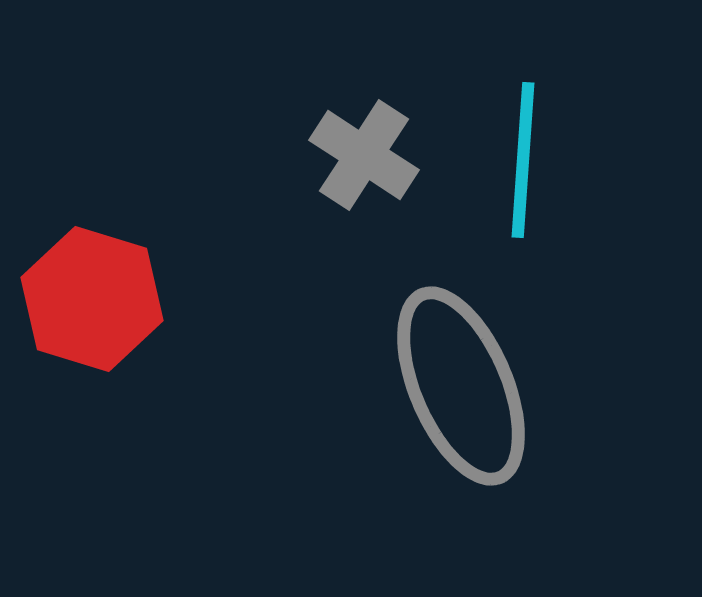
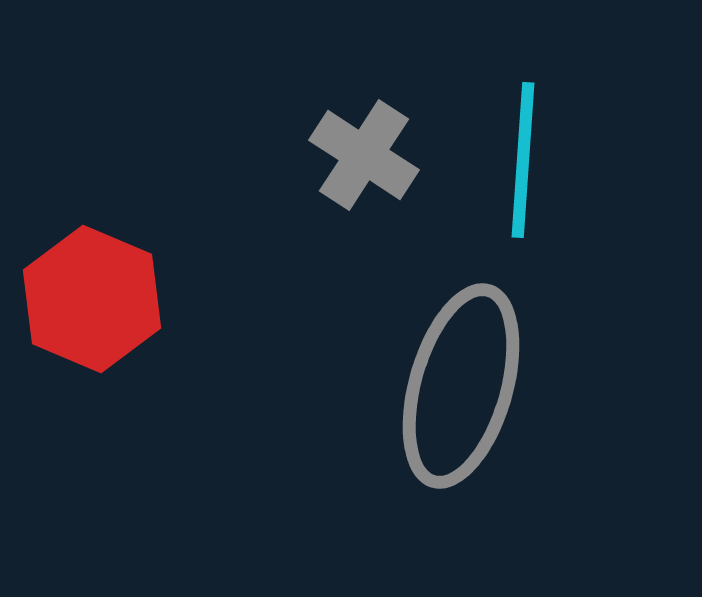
red hexagon: rotated 6 degrees clockwise
gray ellipse: rotated 39 degrees clockwise
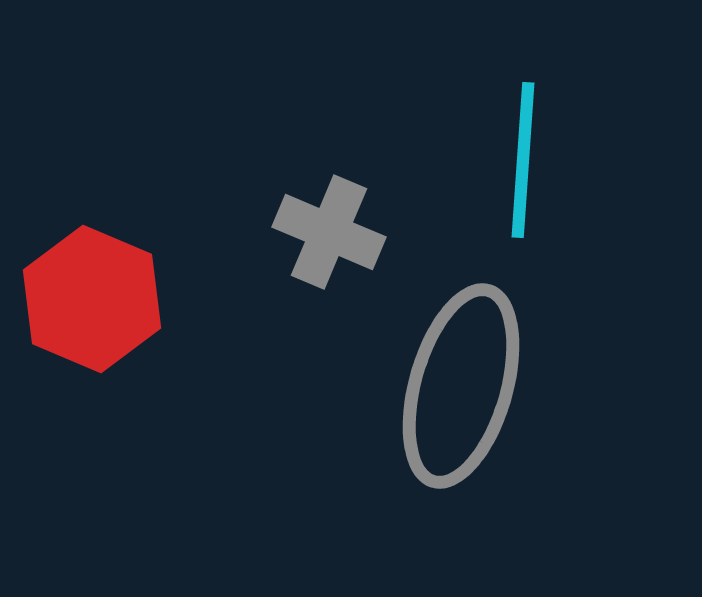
gray cross: moved 35 px left, 77 px down; rotated 10 degrees counterclockwise
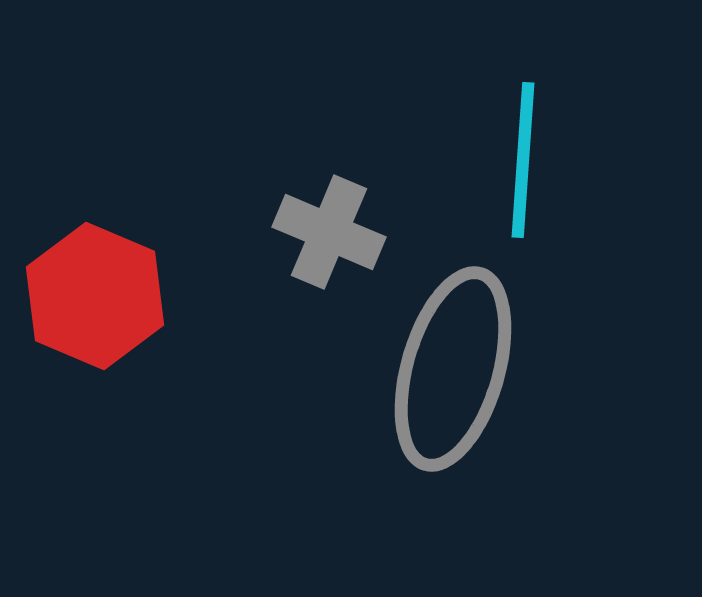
red hexagon: moved 3 px right, 3 px up
gray ellipse: moved 8 px left, 17 px up
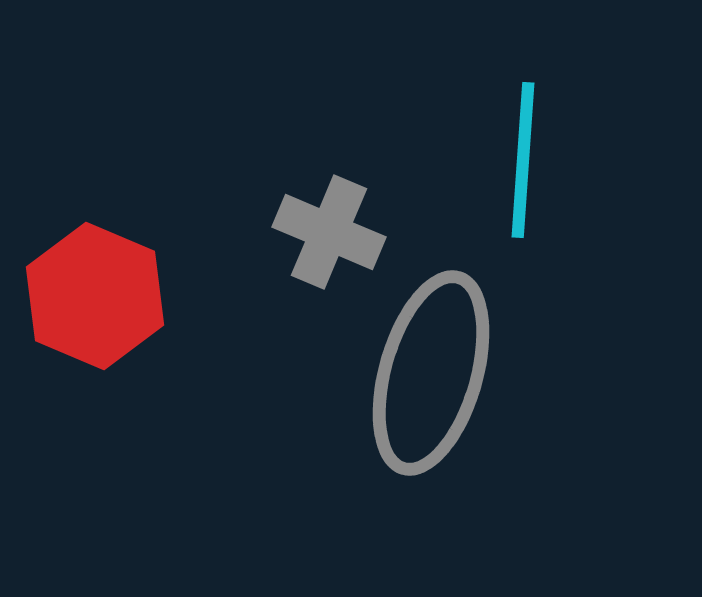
gray ellipse: moved 22 px left, 4 px down
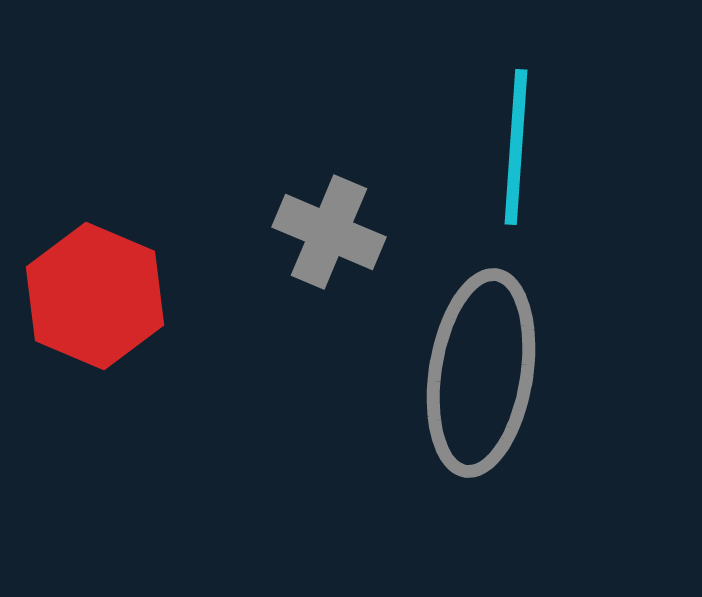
cyan line: moved 7 px left, 13 px up
gray ellipse: moved 50 px right; rotated 7 degrees counterclockwise
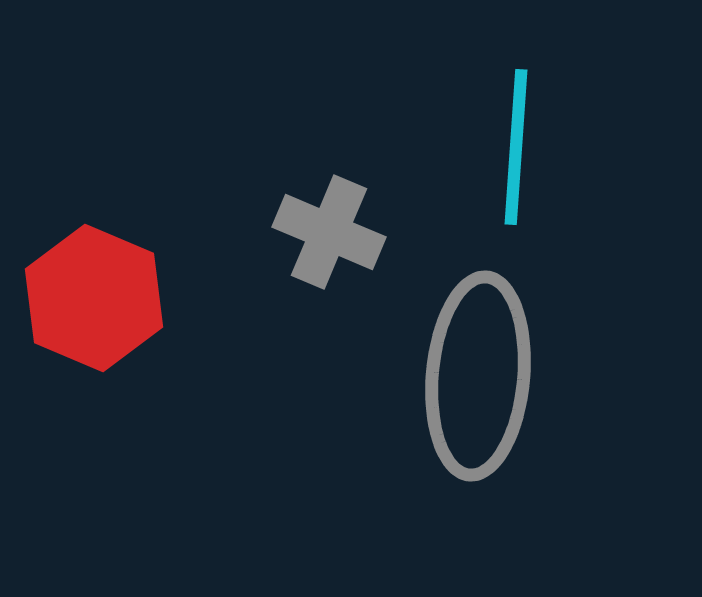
red hexagon: moved 1 px left, 2 px down
gray ellipse: moved 3 px left, 3 px down; rotated 4 degrees counterclockwise
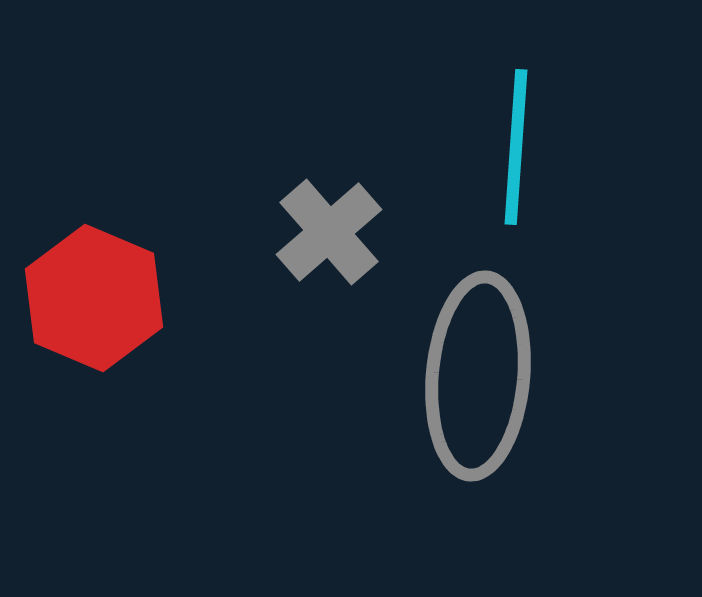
gray cross: rotated 26 degrees clockwise
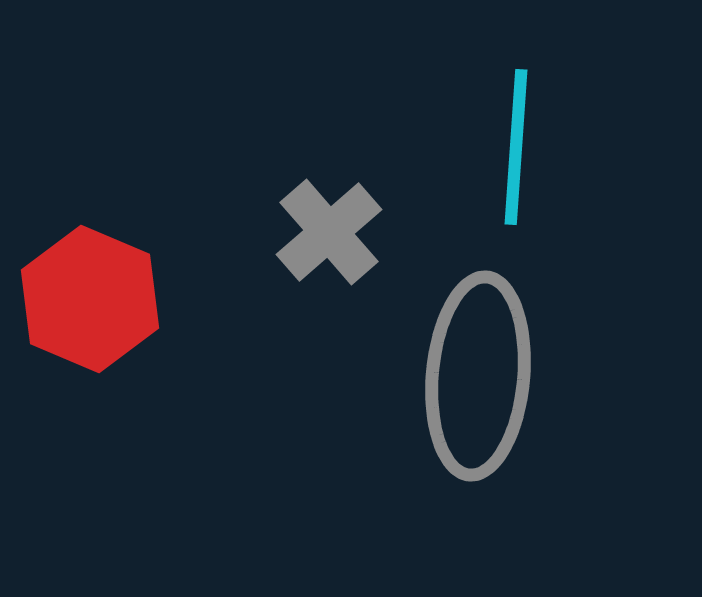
red hexagon: moved 4 px left, 1 px down
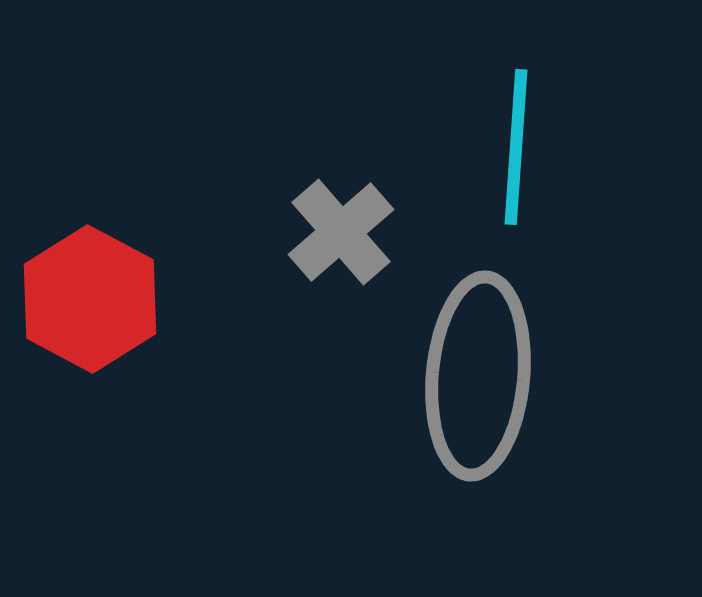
gray cross: moved 12 px right
red hexagon: rotated 5 degrees clockwise
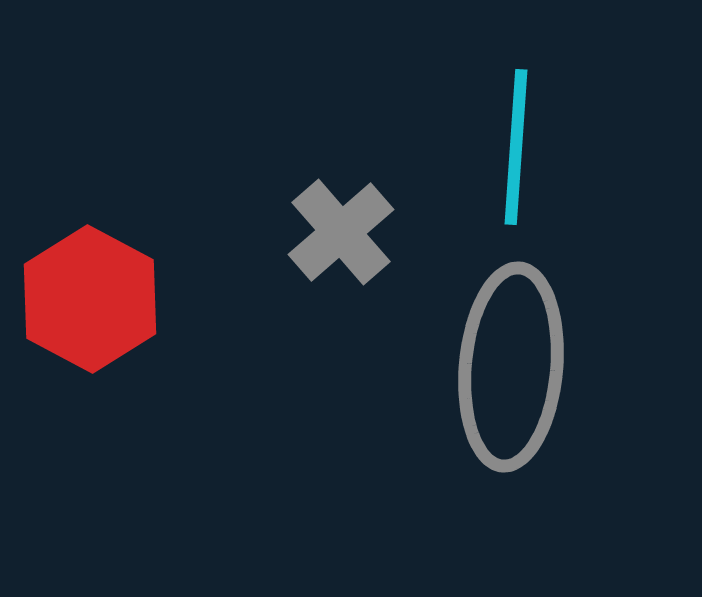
gray ellipse: moved 33 px right, 9 px up
